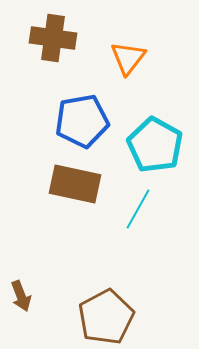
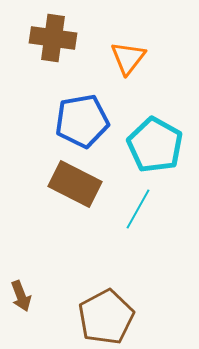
brown rectangle: rotated 15 degrees clockwise
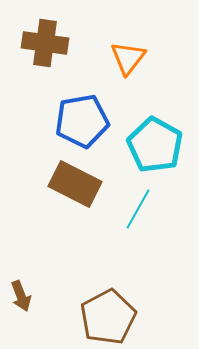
brown cross: moved 8 px left, 5 px down
brown pentagon: moved 2 px right
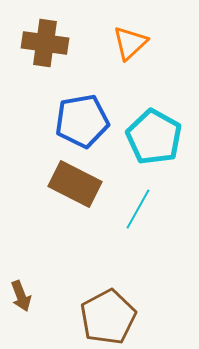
orange triangle: moved 2 px right, 15 px up; rotated 9 degrees clockwise
cyan pentagon: moved 1 px left, 8 px up
